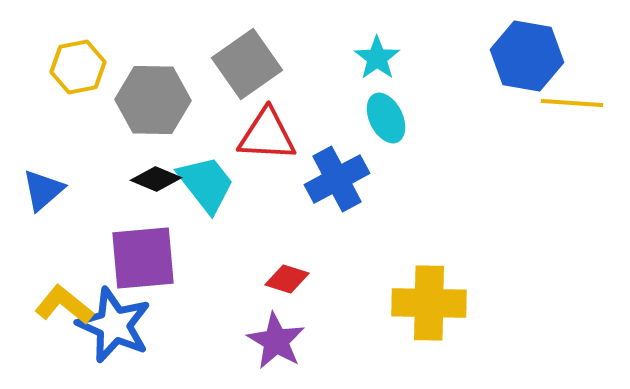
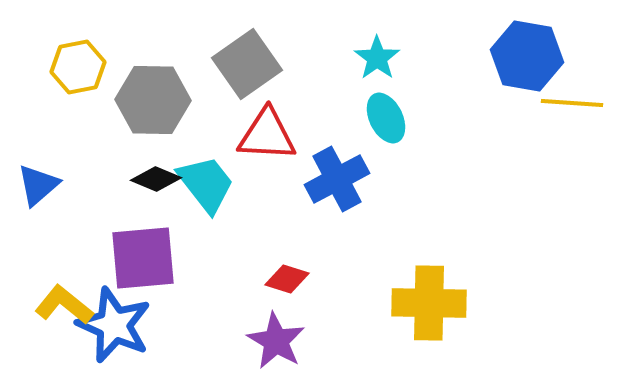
blue triangle: moved 5 px left, 5 px up
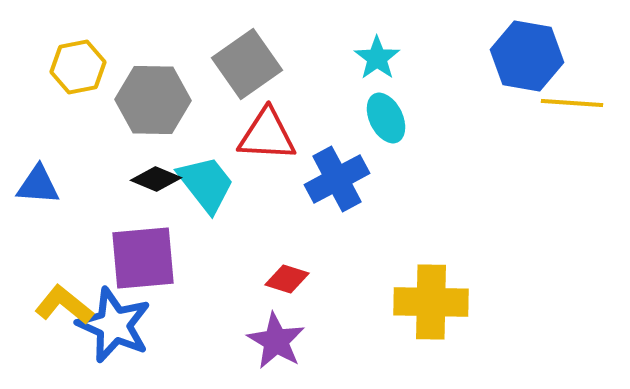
blue triangle: rotated 45 degrees clockwise
yellow cross: moved 2 px right, 1 px up
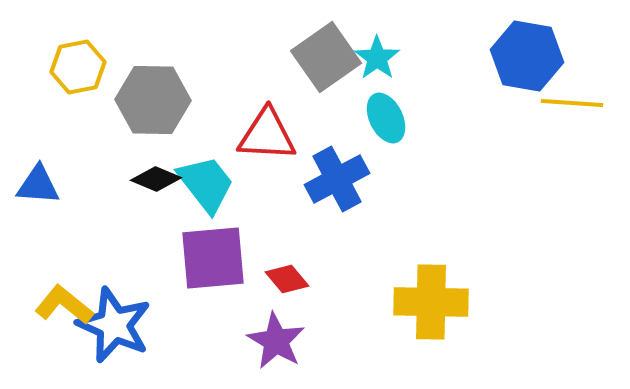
gray square: moved 79 px right, 7 px up
purple square: moved 70 px right
red diamond: rotated 33 degrees clockwise
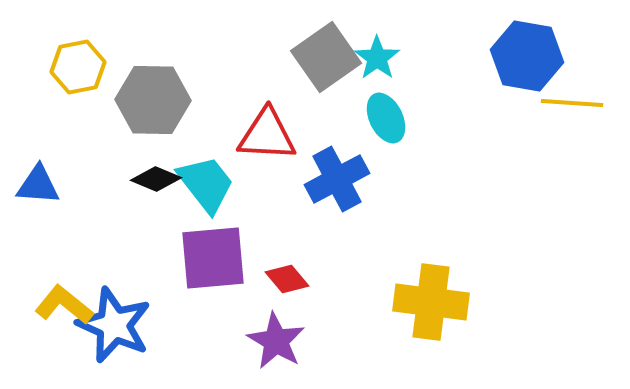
yellow cross: rotated 6 degrees clockwise
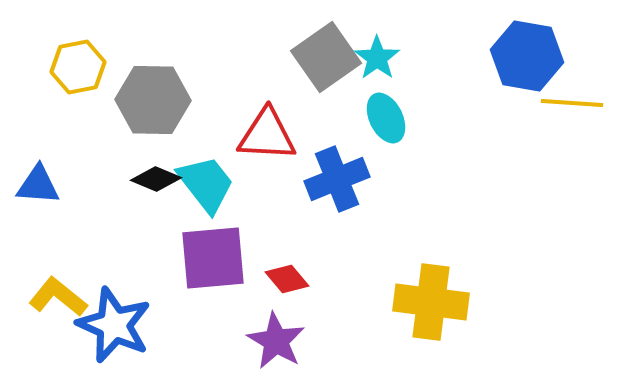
blue cross: rotated 6 degrees clockwise
yellow L-shape: moved 6 px left, 8 px up
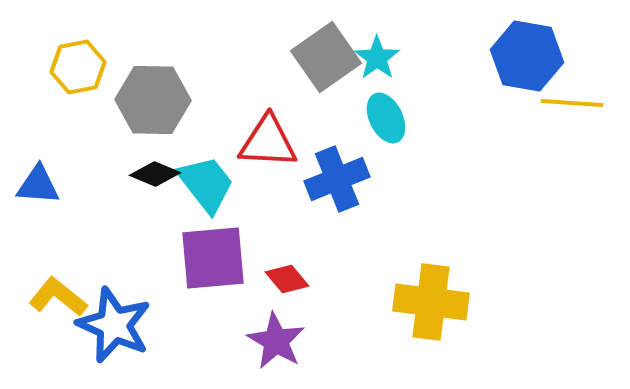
red triangle: moved 1 px right, 7 px down
black diamond: moved 1 px left, 5 px up
